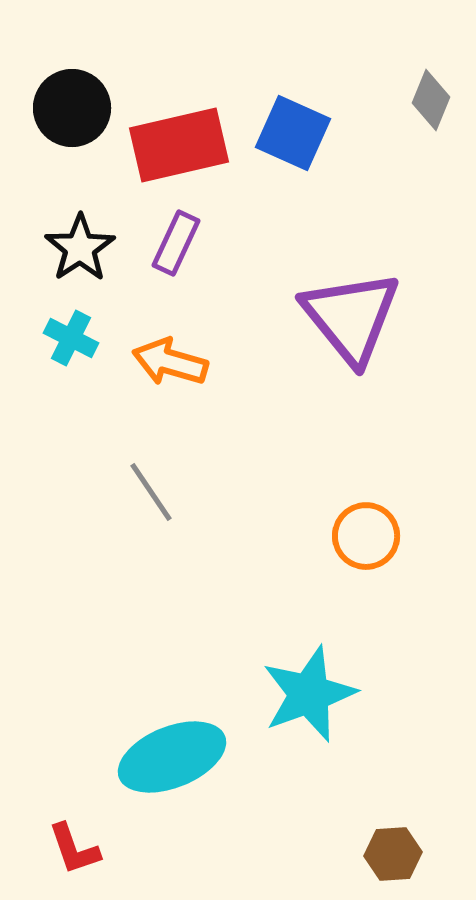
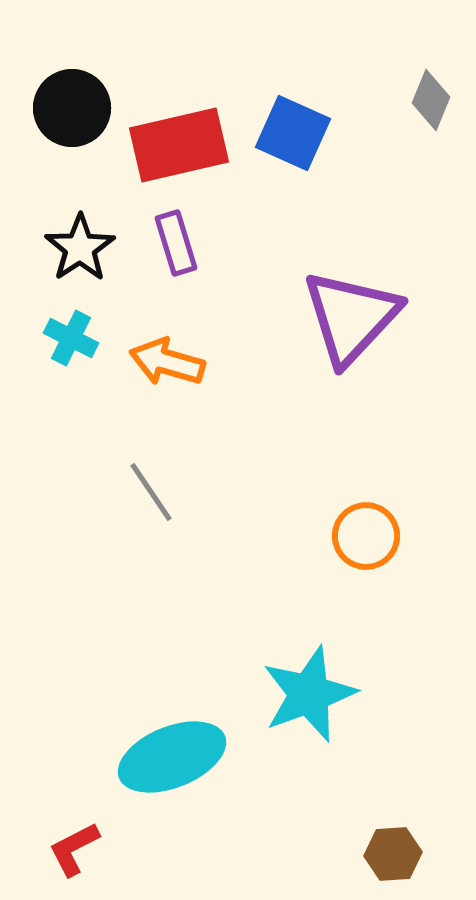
purple rectangle: rotated 42 degrees counterclockwise
purple triangle: rotated 22 degrees clockwise
orange arrow: moved 3 px left
red L-shape: rotated 82 degrees clockwise
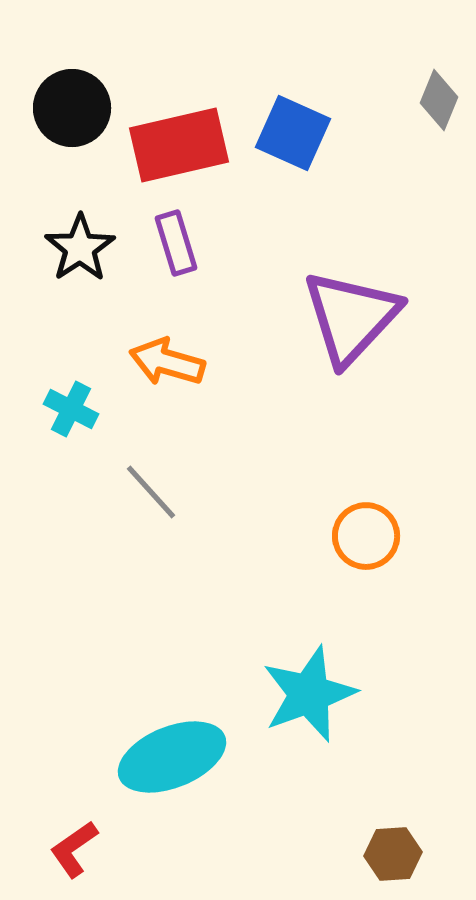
gray diamond: moved 8 px right
cyan cross: moved 71 px down
gray line: rotated 8 degrees counterclockwise
red L-shape: rotated 8 degrees counterclockwise
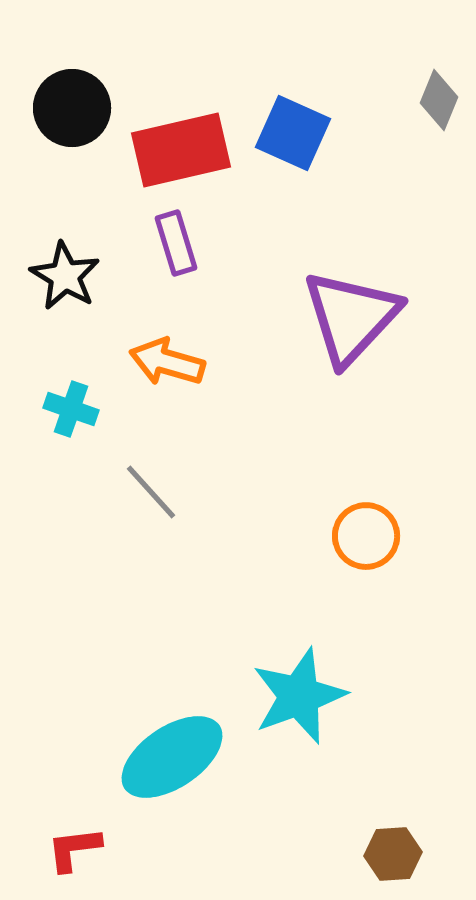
red rectangle: moved 2 px right, 5 px down
black star: moved 15 px left, 28 px down; rotated 8 degrees counterclockwise
cyan cross: rotated 8 degrees counterclockwise
cyan star: moved 10 px left, 2 px down
cyan ellipse: rotated 12 degrees counterclockwise
red L-shape: rotated 28 degrees clockwise
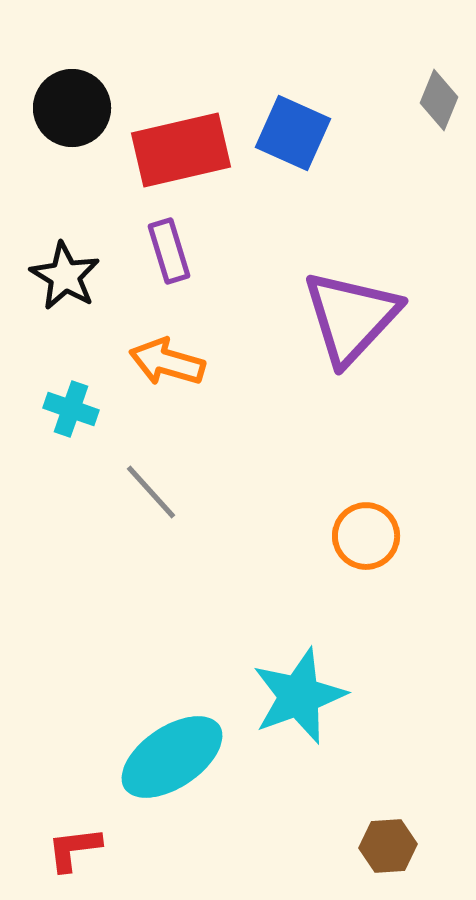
purple rectangle: moved 7 px left, 8 px down
brown hexagon: moved 5 px left, 8 px up
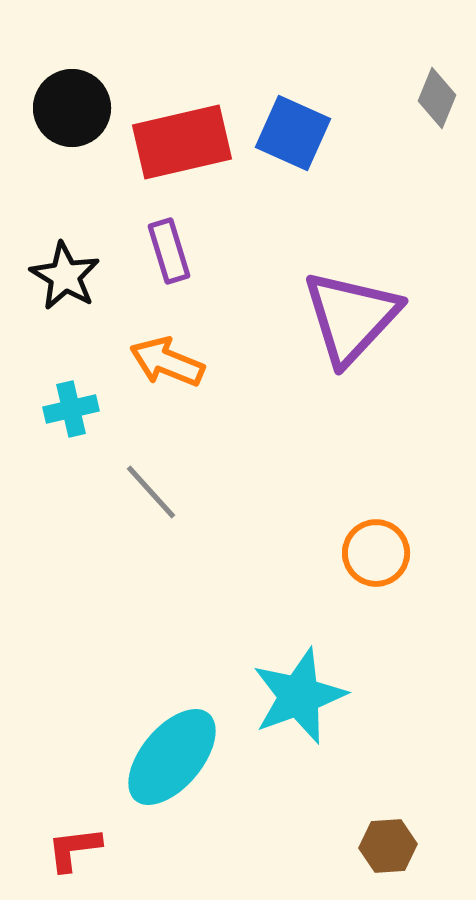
gray diamond: moved 2 px left, 2 px up
red rectangle: moved 1 px right, 8 px up
orange arrow: rotated 6 degrees clockwise
cyan cross: rotated 32 degrees counterclockwise
orange circle: moved 10 px right, 17 px down
cyan ellipse: rotated 16 degrees counterclockwise
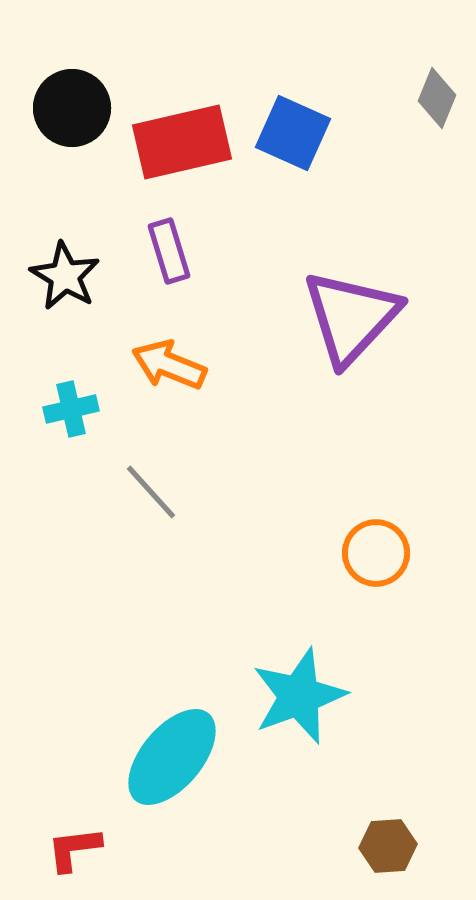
orange arrow: moved 2 px right, 3 px down
